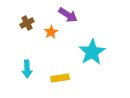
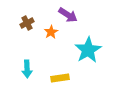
cyan star: moved 4 px left, 2 px up
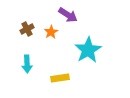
brown cross: moved 6 px down
cyan arrow: moved 5 px up
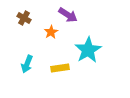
brown cross: moved 3 px left, 11 px up; rotated 32 degrees counterclockwise
cyan arrow: rotated 24 degrees clockwise
yellow rectangle: moved 10 px up
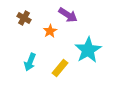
orange star: moved 1 px left, 1 px up
cyan arrow: moved 3 px right, 2 px up
yellow rectangle: rotated 42 degrees counterclockwise
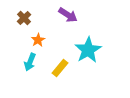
brown cross: rotated 16 degrees clockwise
orange star: moved 12 px left, 9 px down
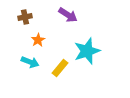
brown cross: moved 1 px right, 1 px up; rotated 32 degrees clockwise
cyan star: moved 1 px left, 1 px down; rotated 12 degrees clockwise
cyan arrow: rotated 90 degrees counterclockwise
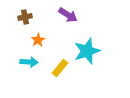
cyan arrow: moved 1 px left; rotated 18 degrees counterclockwise
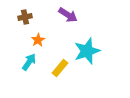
cyan arrow: rotated 60 degrees counterclockwise
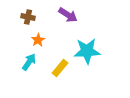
brown cross: moved 3 px right; rotated 24 degrees clockwise
cyan star: rotated 16 degrees clockwise
